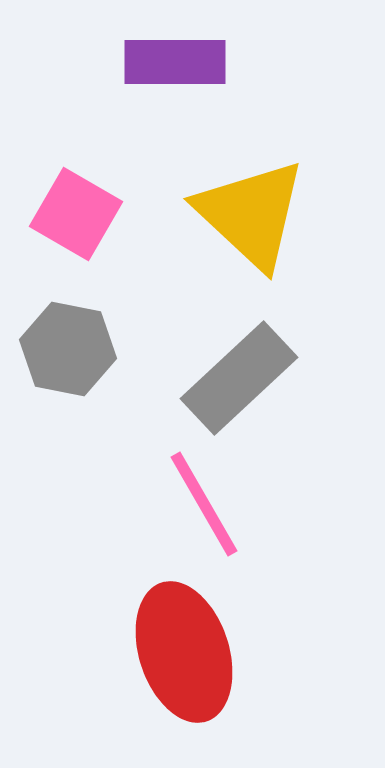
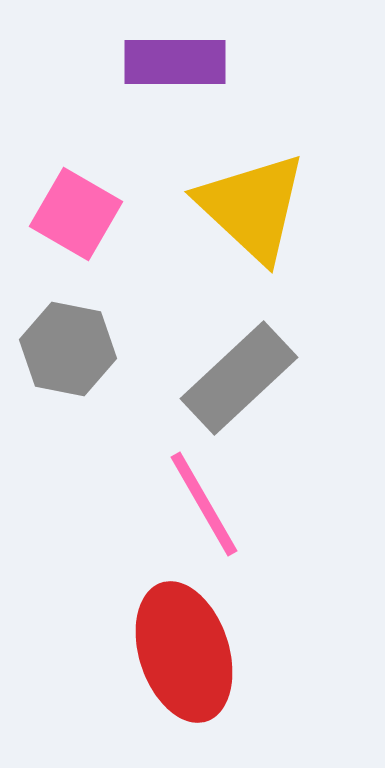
yellow triangle: moved 1 px right, 7 px up
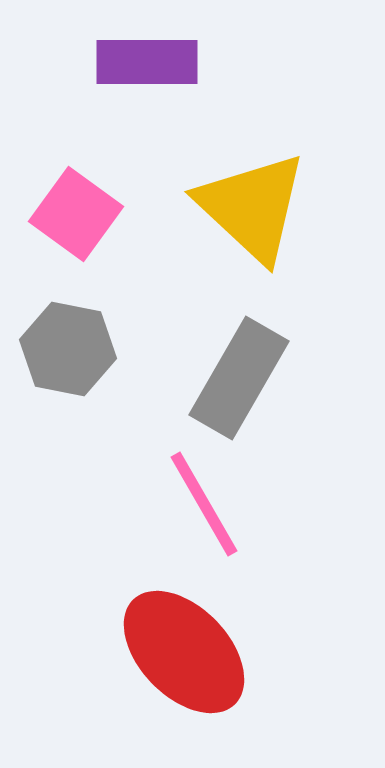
purple rectangle: moved 28 px left
pink square: rotated 6 degrees clockwise
gray rectangle: rotated 17 degrees counterclockwise
red ellipse: rotated 26 degrees counterclockwise
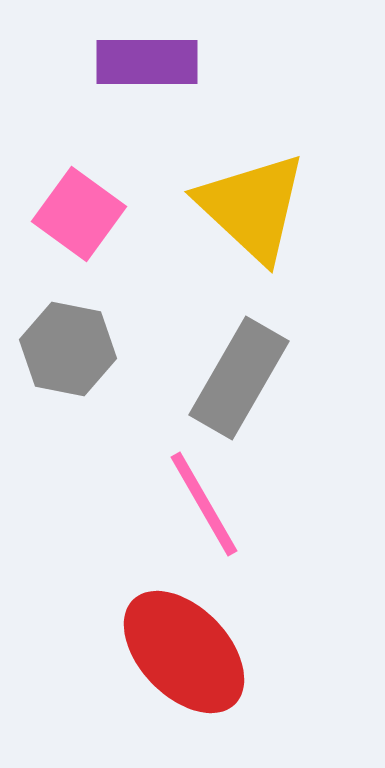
pink square: moved 3 px right
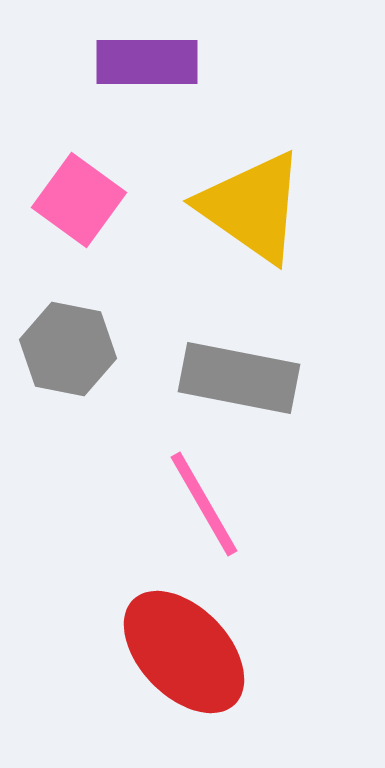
yellow triangle: rotated 8 degrees counterclockwise
pink square: moved 14 px up
gray rectangle: rotated 71 degrees clockwise
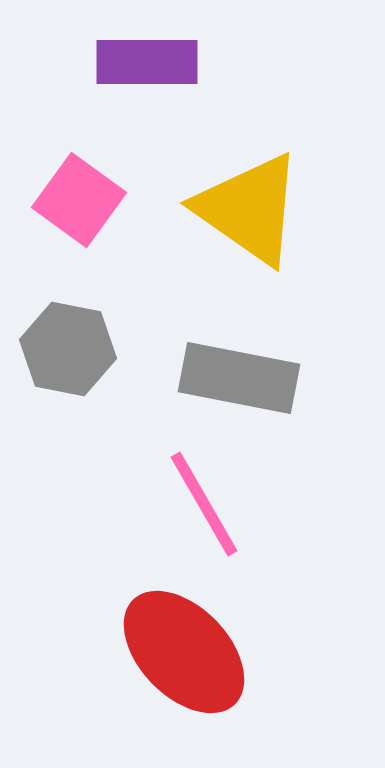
yellow triangle: moved 3 px left, 2 px down
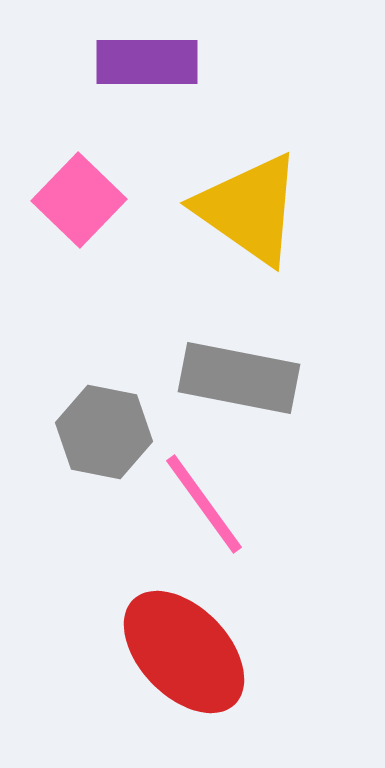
pink square: rotated 8 degrees clockwise
gray hexagon: moved 36 px right, 83 px down
pink line: rotated 6 degrees counterclockwise
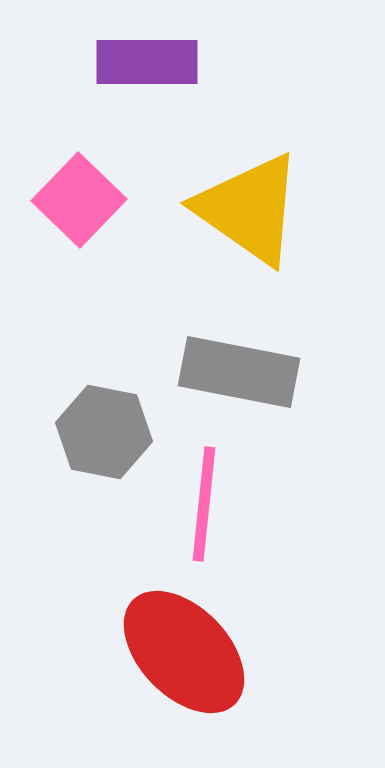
gray rectangle: moved 6 px up
pink line: rotated 42 degrees clockwise
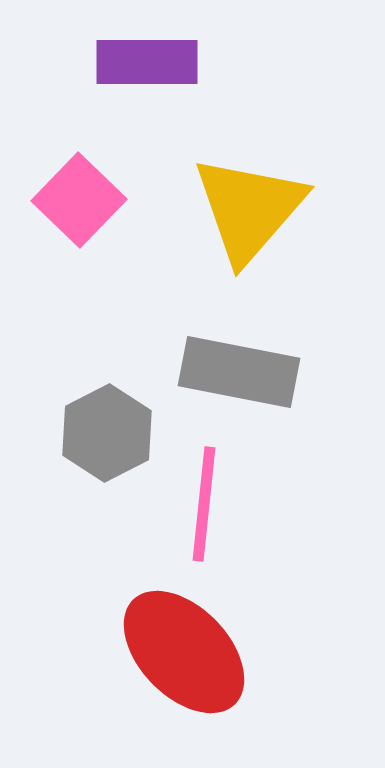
yellow triangle: rotated 36 degrees clockwise
gray hexagon: moved 3 px right, 1 px down; rotated 22 degrees clockwise
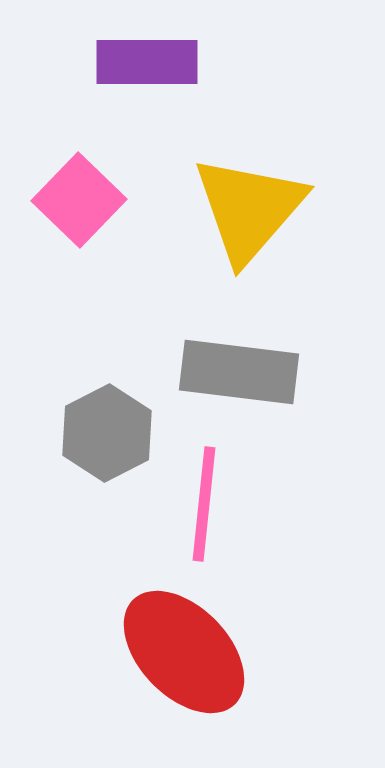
gray rectangle: rotated 4 degrees counterclockwise
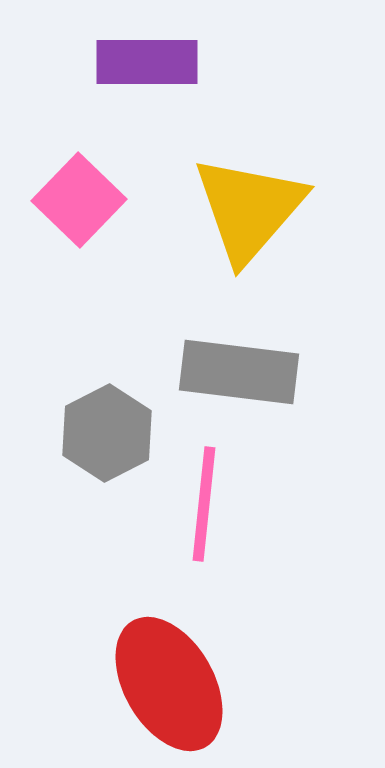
red ellipse: moved 15 px left, 32 px down; rotated 14 degrees clockwise
